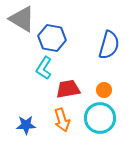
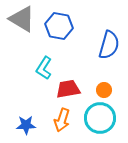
blue hexagon: moved 7 px right, 12 px up
orange arrow: rotated 35 degrees clockwise
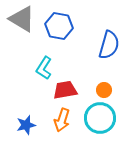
red trapezoid: moved 3 px left, 1 px down
blue star: rotated 12 degrees counterclockwise
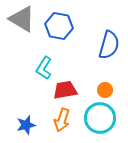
orange circle: moved 1 px right
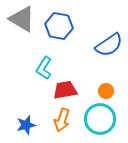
blue semicircle: rotated 40 degrees clockwise
orange circle: moved 1 px right, 1 px down
cyan circle: moved 1 px down
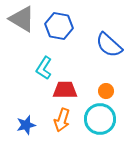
blue semicircle: rotated 76 degrees clockwise
red trapezoid: rotated 10 degrees clockwise
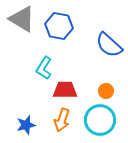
cyan circle: moved 1 px down
